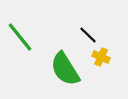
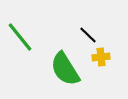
yellow cross: rotated 30 degrees counterclockwise
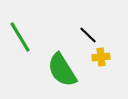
green line: rotated 8 degrees clockwise
green semicircle: moved 3 px left, 1 px down
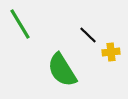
green line: moved 13 px up
yellow cross: moved 10 px right, 5 px up
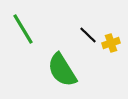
green line: moved 3 px right, 5 px down
yellow cross: moved 9 px up; rotated 12 degrees counterclockwise
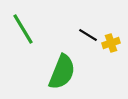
black line: rotated 12 degrees counterclockwise
green semicircle: moved 2 px down; rotated 126 degrees counterclockwise
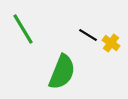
yellow cross: rotated 36 degrees counterclockwise
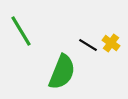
green line: moved 2 px left, 2 px down
black line: moved 10 px down
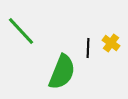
green line: rotated 12 degrees counterclockwise
black line: moved 3 px down; rotated 60 degrees clockwise
